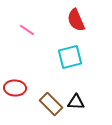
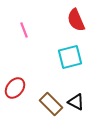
pink line: moved 3 px left; rotated 35 degrees clockwise
red ellipse: rotated 55 degrees counterclockwise
black triangle: rotated 24 degrees clockwise
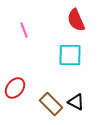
cyan square: moved 2 px up; rotated 15 degrees clockwise
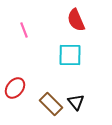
black triangle: rotated 24 degrees clockwise
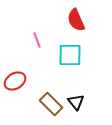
pink line: moved 13 px right, 10 px down
red ellipse: moved 7 px up; rotated 20 degrees clockwise
